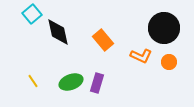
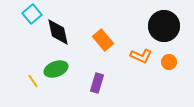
black circle: moved 2 px up
green ellipse: moved 15 px left, 13 px up
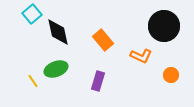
orange circle: moved 2 px right, 13 px down
purple rectangle: moved 1 px right, 2 px up
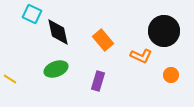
cyan square: rotated 24 degrees counterclockwise
black circle: moved 5 px down
yellow line: moved 23 px left, 2 px up; rotated 24 degrees counterclockwise
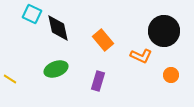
black diamond: moved 4 px up
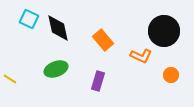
cyan square: moved 3 px left, 5 px down
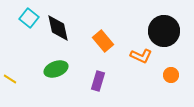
cyan square: moved 1 px up; rotated 12 degrees clockwise
orange rectangle: moved 1 px down
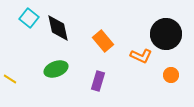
black circle: moved 2 px right, 3 px down
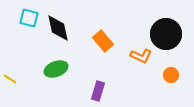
cyan square: rotated 24 degrees counterclockwise
purple rectangle: moved 10 px down
